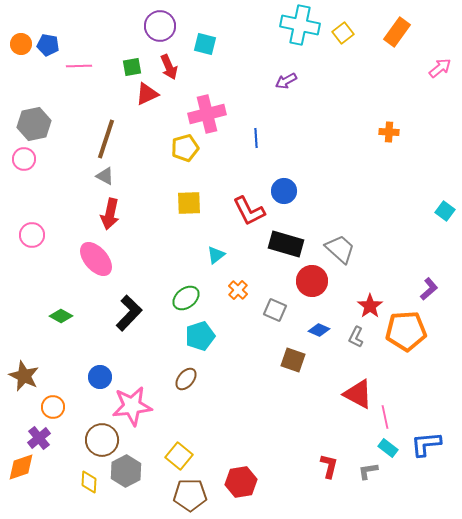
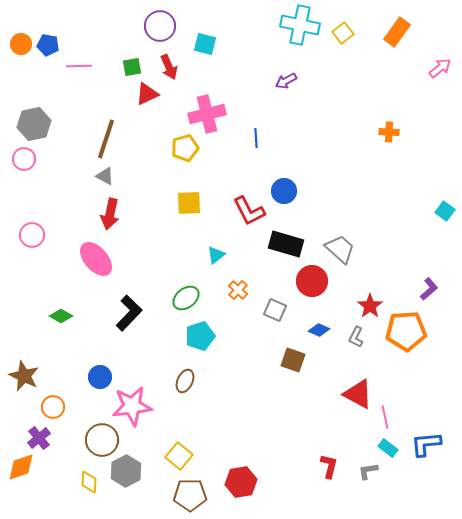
brown ellipse at (186, 379): moved 1 px left, 2 px down; rotated 15 degrees counterclockwise
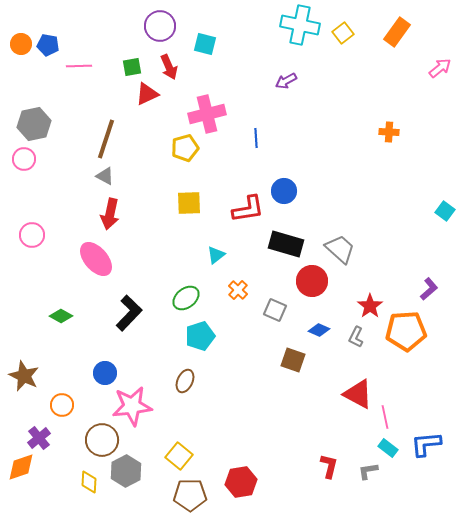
red L-shape at (249, 211): moved 1 px left, 2 px up; rotated 72 degrees counterclockwise
blue circle at (100, 377): moved 5 px right, 4 px up
orange circle at (53, 407): moved 9 px right, 2 px up
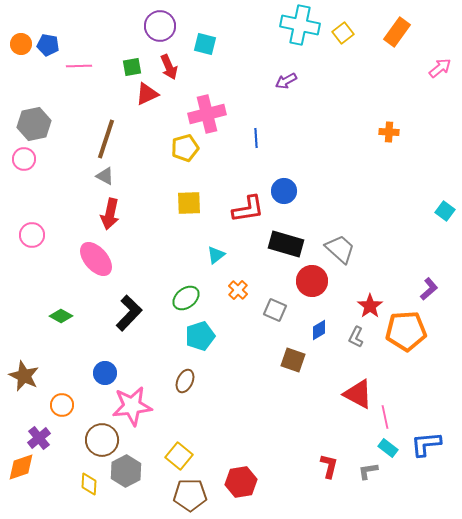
blue diamond at (319, 330): rotated 55 degrees counterclockwise
yellow diamond at (89, 482): moved 2 px down
